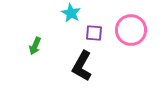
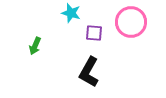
cyan star: rotated 12 degrees counterclockwise
pink circle: moved 8 px up
black L-shape: moved 7 px right, 6 px down
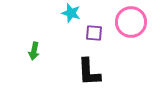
green arrow: moved 1 px left, 5 px down; rotated 12 degrees counterclockwise
black L-shape: rotated 32 degrees counterclockwise
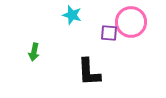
cyan star: moved 1 px right, 2 px down
purple square: moved 15 px right
green arrow: moved 1 px down
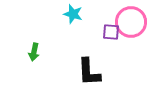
cyan star: moved 1 px right, 1 px up
purple square: moved 2 px right, 1 px up
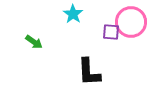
cyan star: rotated 18 degrees clockwise
green arrow: moved 10 px up; rotated 66 degrees counterclockwise
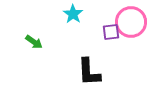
purple square: rotated 12 degrees counterclockwise
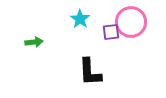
cyan star: moved 7 px right, 5 px down
green arrow: rotated 42 degrees counterclockwise
black L-shape: moved 1 px right
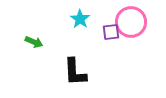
green arrow: rotated 30 degrees clockwise
black L-shape: moved 15 px left
